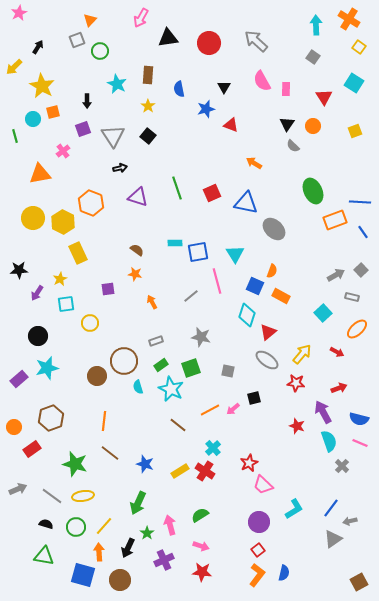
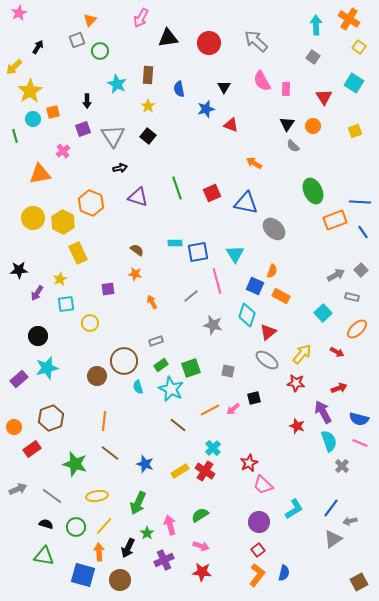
yellow star at (42, 86): moved 12 px left, 5 px down; rotated 10 degrees clockwise
gray star at (201, 337): moved 12 px right, 12 px up
yellow ellipse at (83, 496): moved 14 px right
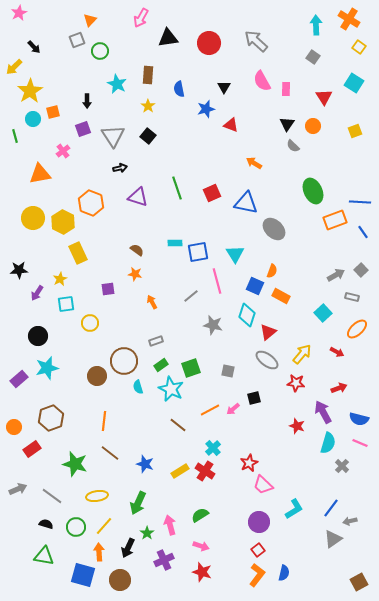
black arrow at (38, 47): moved 4 px left; rotated 104 degrees clockwise
cyan semicircle at (329, 441): moved 1 px left, 2 px down; rotated 35 degrees clockwise
red star at (202, 572): rotated 12 degrees clockwise
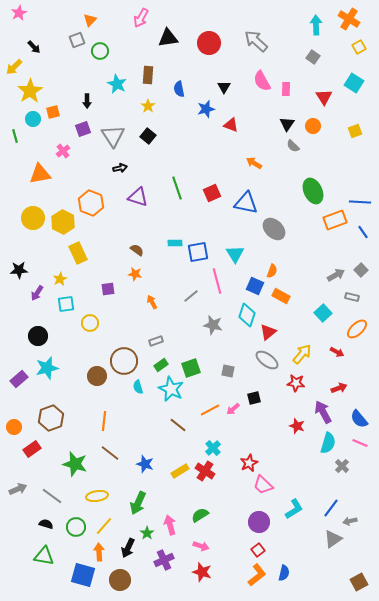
yellow square at (359, 47): rotated 24 degrees clockwise
blue semicircle at (359, 419): rotated 36 degrees clockwise
orange L-shape at (257, 575): rotated 15 degrees clockwise
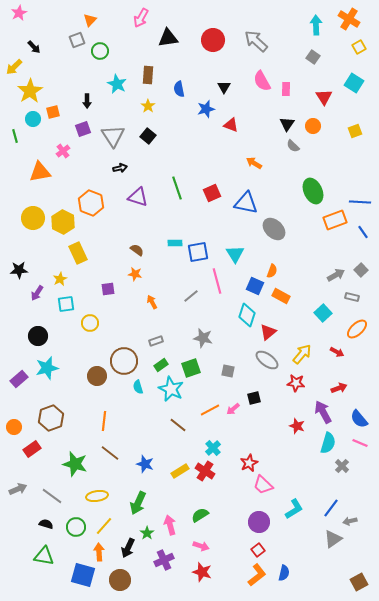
red circle at (209, 43): moved 4 px right, 3 px up
orange triangle at (40, 174): moved 2 px up
gray star at (213, 325): moved 10 px left, 13 px down
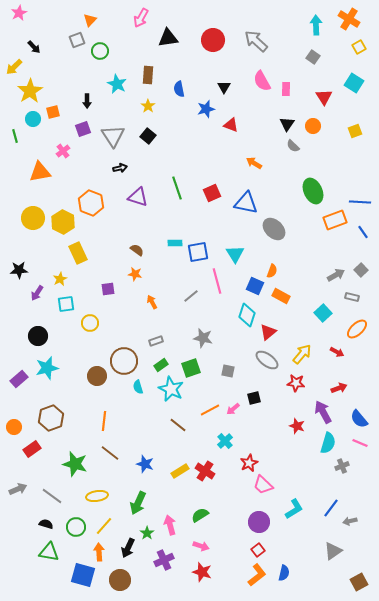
cyan cross at (213, 448): moved 12 px right, 7 px up
gray cross at (342, 466): rotated 24 degrees clockwise
gray triangle at (333, 539): moved 12 px down
green triangle at (44, 556): moved 5 px right, 4 px up
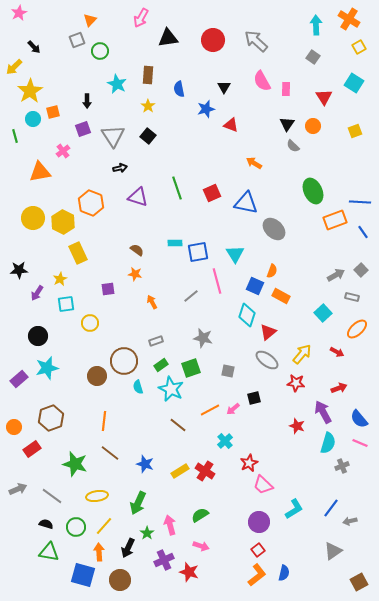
red star at (202, 572): moved 13 px left
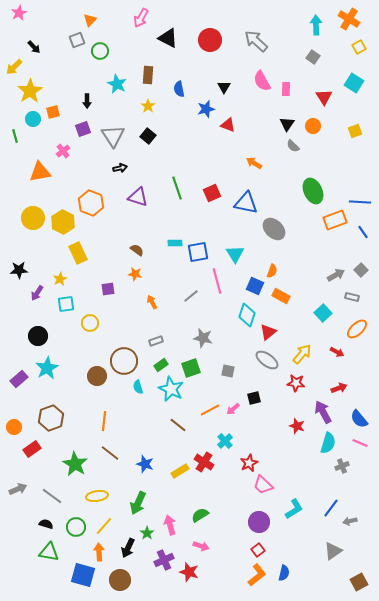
black triangle at (168, 38): rotated 35 degrees clockwise
red circle at (213, 40): moved 3 px left
red triangle at (231, 125): moved 3 px left
cyan star at (47, 368): rotated 15 degrees counterclockwise
green star at (75, 464): rotated 15 degrees clockwise
red cross at (205, 471): moved 1 px left, 9 px up
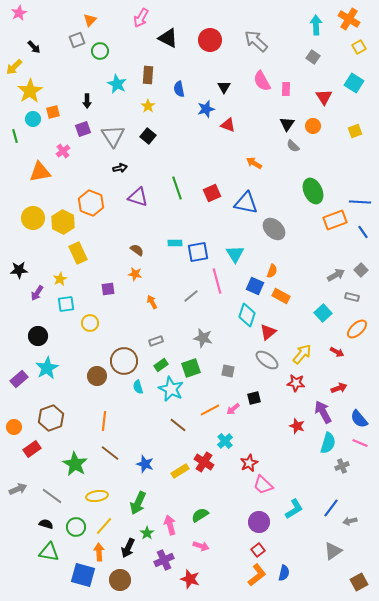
red star at (189, 572): moved 1 px right, 7 px down
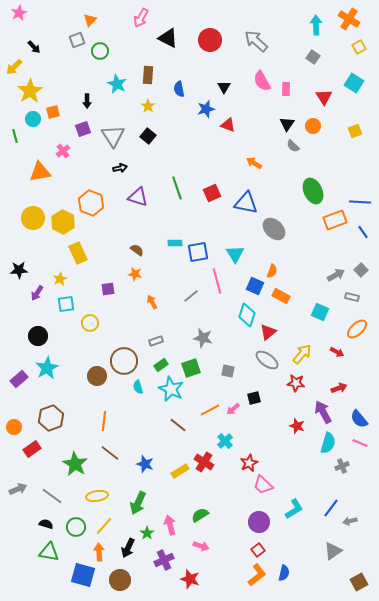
cyan square at (323, 313): moved 3 px left, 1 px up; rotated 24 degrees counterclockwise
